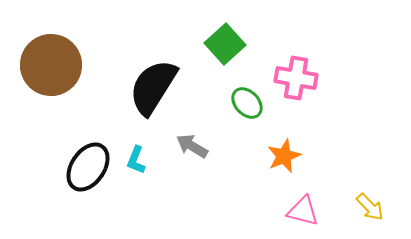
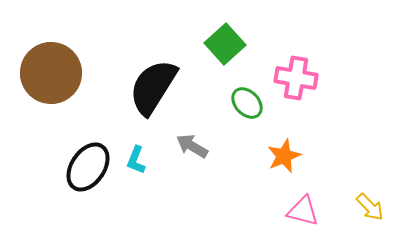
brown circle: moved 8 px down
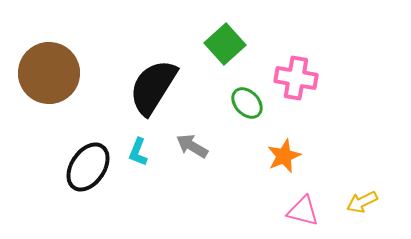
brown circle: moved 2 px left
cyan L-shape: moved 2 px right, 8 px up
yellow arrow: moved 8 px left, 5 px up; rotated 108 degrees clockwise
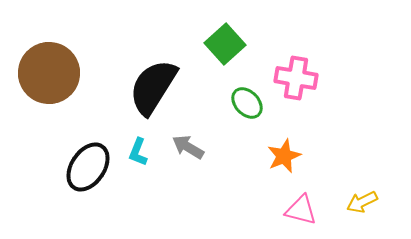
gray arrow: moved 4 px left, 1 px down
pink triangle: moved 2 px left, 1 px up
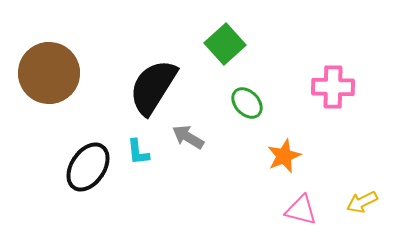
pink cross: moved 37 px right, 9 px down; rotated 9 degrees counterclockwise
gray arrow: moved 10 px up
cyan L-shape: rotated 28 degrees counterclockwise
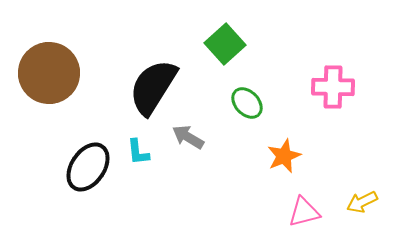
pink triangle: moved 3 px right, 2 px down; rotated 28 degrees counterclockwise
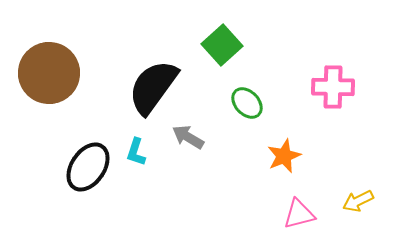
green square: moved 3 px left, 1 px down
black semicircle: rotated 4 degrees clockwise
cyan L-shape: moved 2 px left; rotated 24 degrees clockwise
yellow arrow: moved 4 px left, 1 px up
pink triangle: moved 5 px left, 2 px down
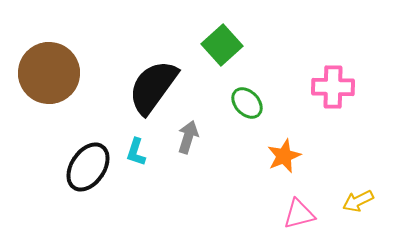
gray arrow: rotated 76 degrees clockwise
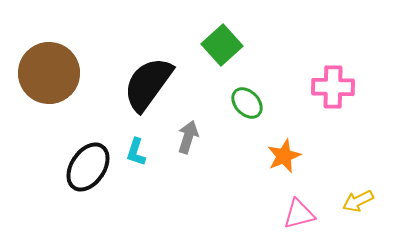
black semicircle: moved 5 px left, 3 px up
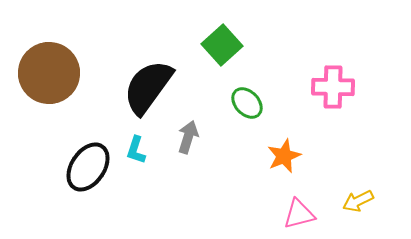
black semicircle: moved 3 px down
cyan L-shape: moved 2 px up
